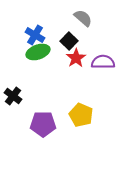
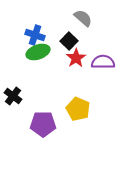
blue cross: rotated 12 degrees counterclockwise
yellow pentagon: moved 3 px left, 6 px up
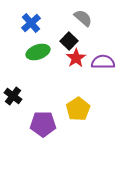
blue cross: moved 4 px left, 12 px up; rotated 30 degrees clockwise
yellow pentagon: rotated 15 degrees clockwise
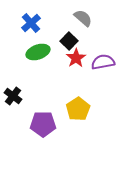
purple semicircle: rotated 10 degrees counterclockwise
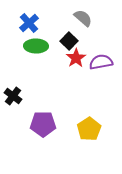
blue cross: moved 2 px left
green ellipse: moved 2 px left, 6 px up; rotated 20 degrees clockwise
purple semicircle: moved 2 px left
yellow pentagon: moved 11 px right, 20 px down
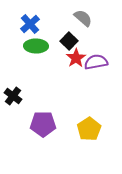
blue cross: moved 1 px right, 1 px down
purple semicircle: moved 5 px left
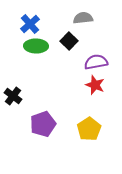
gray semicircle: rotated 48 degrees counterclockwise
red star: moved 19 px right, 27 px down; rotated 18 degrees counterclockwise
purple pentagon: rotated 20 degrees counterclockwise
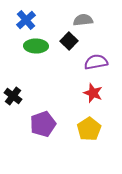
gray semicircle: moved 2 px down
blue cross: moved 4 px left, 4 px up
red star: moved 2 px left, 8 px down
